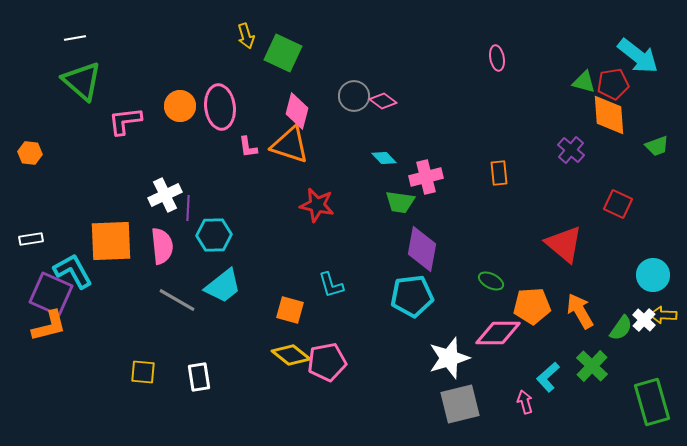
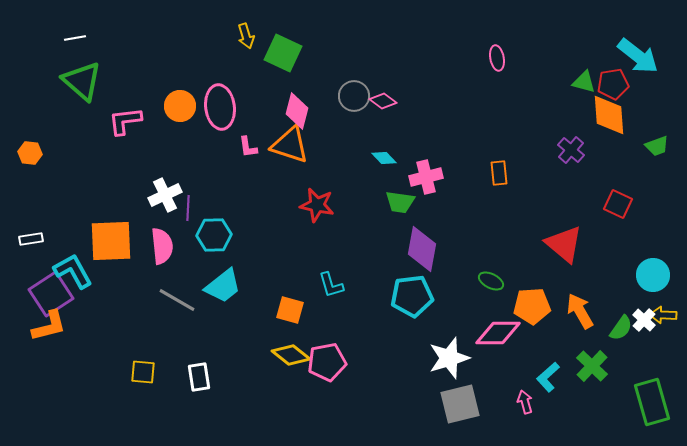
purple square at (51, 294): rotated 33 degrees clockwise
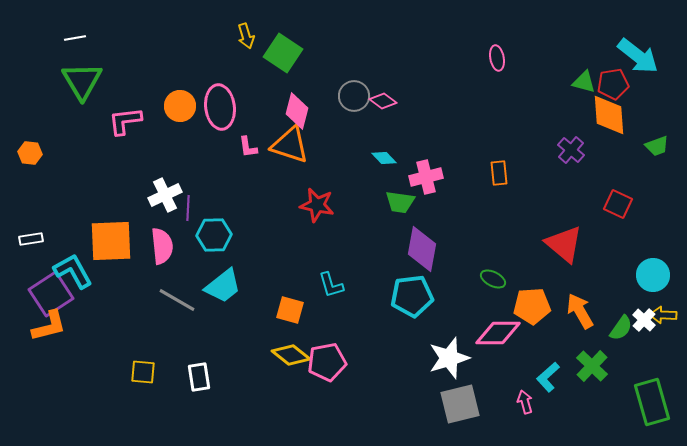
green square at (283, 53): rotated 9 degrees clockwise
green triangle at (82, 81): rotated 18 degrees clockwise
green ellipse at (491, 281): moved 2 px right, 2 px up
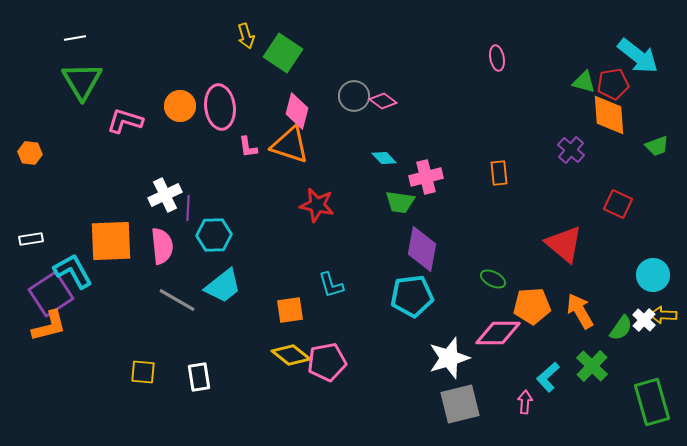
pink L-shape at (125, 121): rotated 24 degrees clockwise
orange square at (290, 310): rotated 24 degrees counterclockwise
pink arrow at (525, 402): rotated 20 degrees clockwise
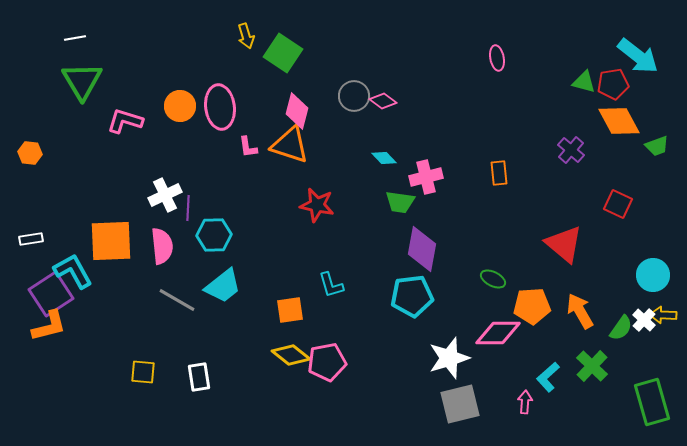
orange diamond at (609, 115): moved 10 px right, 6 px down; rotated 24 degrees counterclockwise
